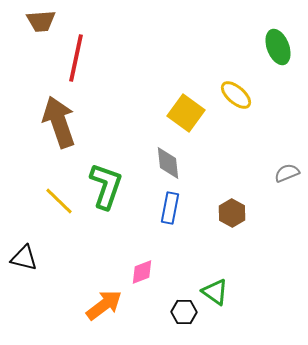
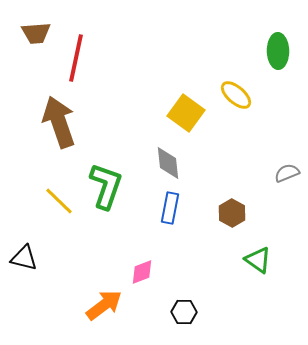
brown trapezoid: moved 5 px left, 12 px down
green ellipse: moved 4 px down; rotated 20 degrees clockwise
green triangle: moved 43 px right, 32 px up
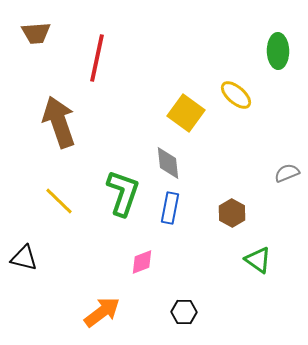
red line: moved 21 px right
green L-shape: moved 17 px right, 7 px down
pink diamond: moved 10 px up
orange arrow: moved 2 px left, 7 px down
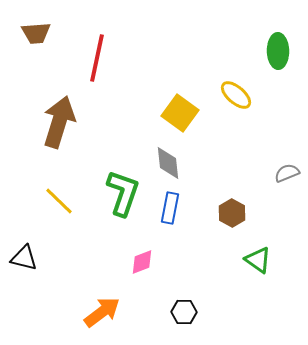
yellow square: moved 6 px left
brown arrow: rotated 36 degrees clockwise
